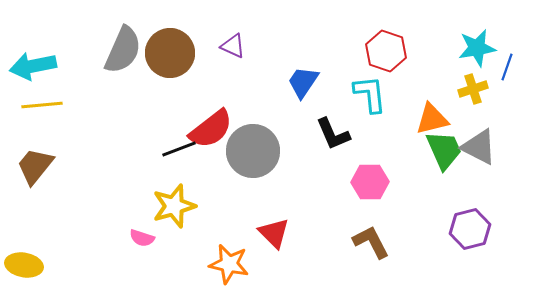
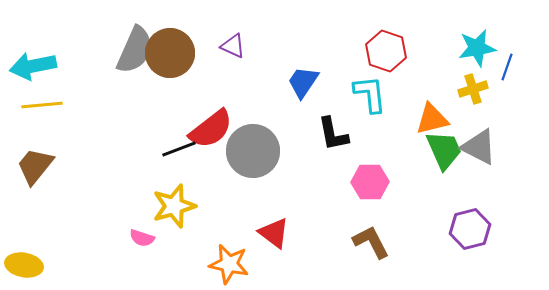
gray semicircle: moved 12 px right
black L-shape: rotated 12 degrees clockwise
red triangle: rotated 8 degrees counterclockwise
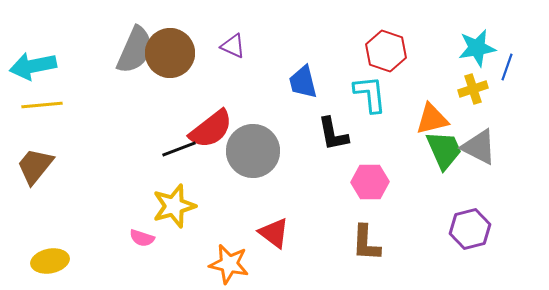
blue trapezoid: rotated 48 degrees counterclockwise
brown L-shape: moved 5 px left, 1 px down; rotated 150 degrees counterclockwise
yellow ellipse: moved 26 px right, 4 px up; rotated 21 degrees counterclockwise
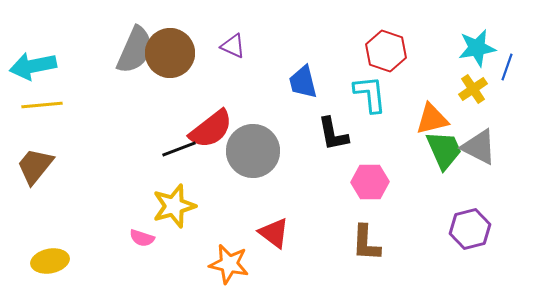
yellow cross: rotated 16 degrees counterclockwise
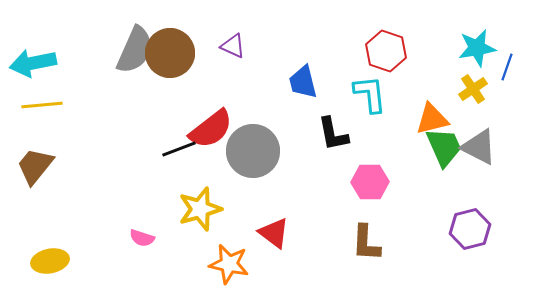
cyan arrow: moved 3 px up
green trapezoid: moved 3 px up
yellow star: moved 26 px right, 3 px down
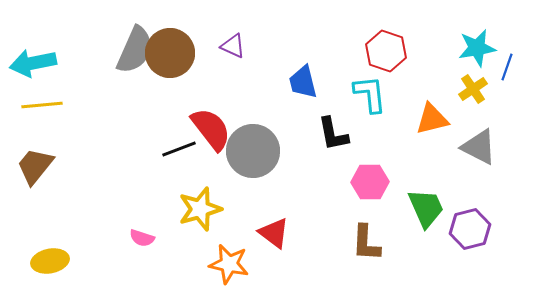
red semicircle: rotated 90 degrees counterclockwise
green trapezoid: moved 18 px left, 61 px down
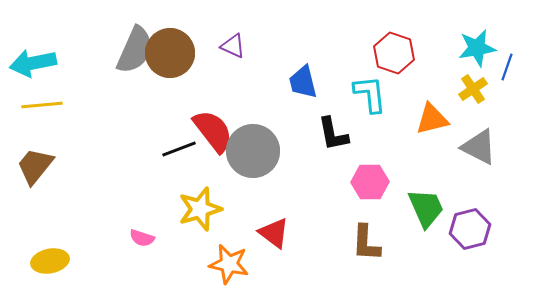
red hexagon: moved 8 px right, 2 px down
red semicircle: moved 2 px right, 2 px down
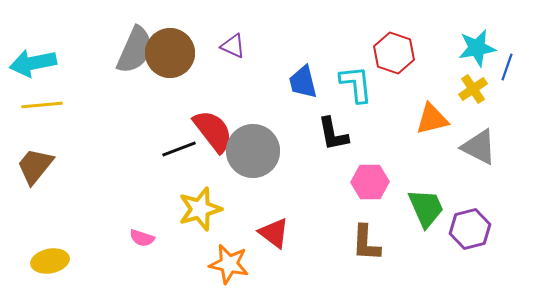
cyan L-shape: moved 14 px left, 10 px up
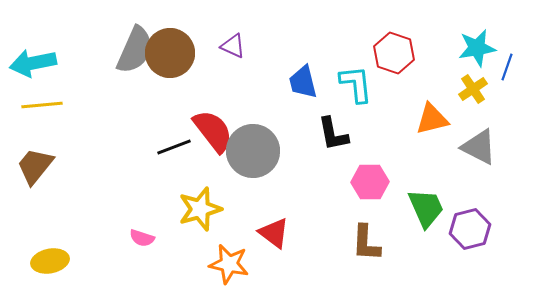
black line: moved 5 px left, 2 px up
